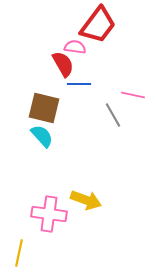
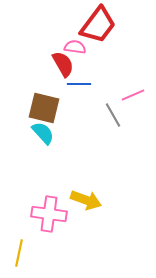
pink line: rotated 35 degrees counterclockwise
cyan semicircle: moved 1 px right, 3 px up
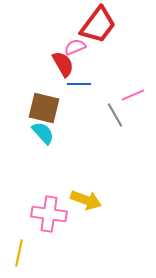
pink semicircle: rotated 30 degrees counterclockwise
gray line: moved 2 px right
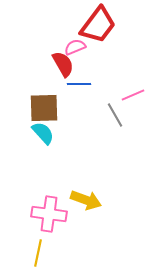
brown square: rotated 16 degrees counterclockwise
yellow line: moved 19 px right
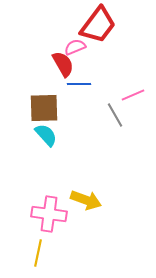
cyan semicircle: moved 3 px right, 2 px down
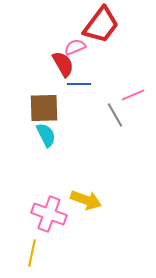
red trapezoid: moved 3 px right
cyan semicircle: rotated 15 degrees clockwise
pink cross: rotated 12 degrees clockwise
yellow line: moved 6 px left
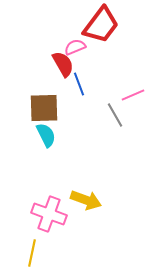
blue line: rotated 70 degrees clockwise
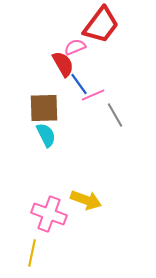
blue line: rotated 15 degrees counterclockwise
pink line: moved 40 px left
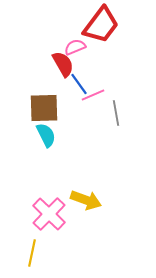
gray line: moved 1 px right, 2 px up; rotated 20 degrees clockwise
pink cross: rotated 24 degrees clockwise
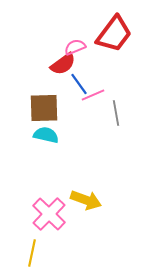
red trapezoid: moved 13 px right, 9 px down
red semicircle: rotated 84 degrees clockwise
cyan semicircle: rotated 50 degrees counterclockwise
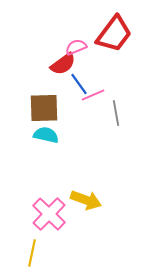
pink semicircle: moved 1 px right
